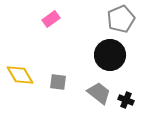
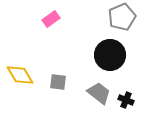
gray pentagon: moved 1 px right, 2 px up
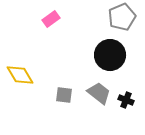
gray square: moved 6 px right, 13 px down
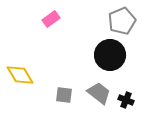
gray pentagon: moved 4 px down
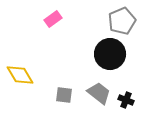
pink rectangle: moved 2 px right
black circle: moved 1 px up
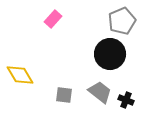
pink rectangle: rotated 12 degrees counterclockwise
gray trapezoid: moved 1 px right, 1 px up
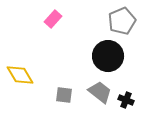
black circle: moved 2 px left, 2 px down
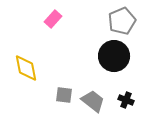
black circle: moved 6 px right
yellow diamond: moved 6 px right, 7 px up; rotated 20 degrees clockwise
gray trapezoid: moved 7 px left, 9 px down
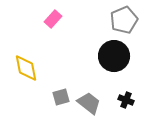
gray pentagon: moved 2 px right, 1 px up
gray square: moved 3 px left, 2 px down; rotated 24 degrees counterclockwise
gray trapezoid: moved 4 px left, 2 px down
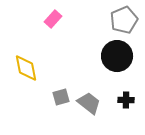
black circle: moved 3 px right
black cross: rotated 21 degrees counterclockwise
